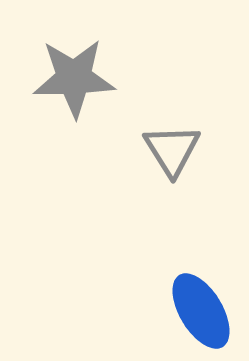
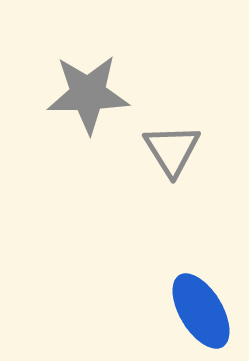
gray star: moved 14 px right, 16 px down
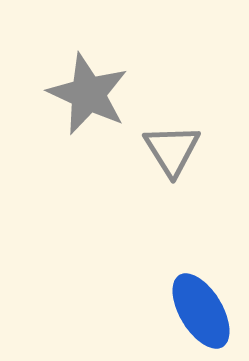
gray star: rotated 26 degrees clockwise
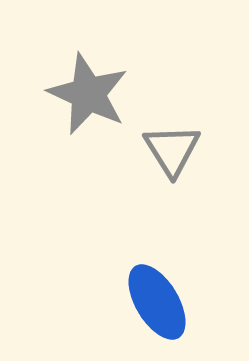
blue ellipse: moved 44 px left, 9 px up
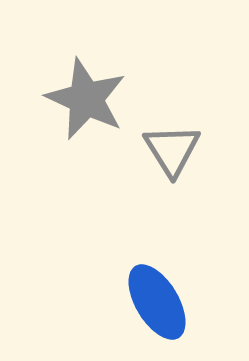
gray star: moved 2 px left, 5 px down
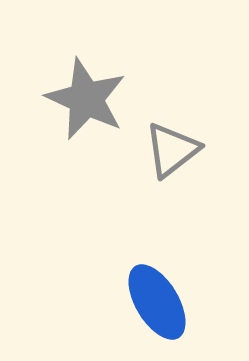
gray triangle: rotated 24 degrees clockwise
